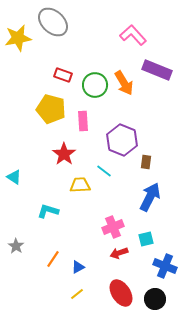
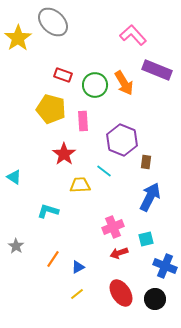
yellow star: rotated 24 degrees counterclockwise
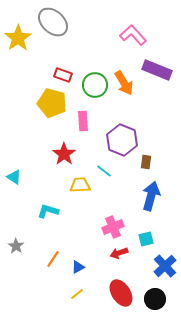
yellow pentagon: moved 1 px right, 6 px up
blue arrow: moved 1 px right, 1 px up; rotated 12 degrees counterclockwise
blue cross: rotated 25 degrees clockwise
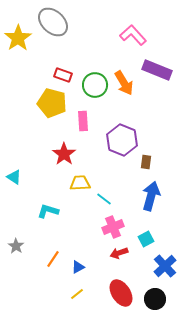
cyan line: moved 28 px down
yellow trapezoid: moved 2 px up
cyan square: rotated 14 degrees counterclockwise
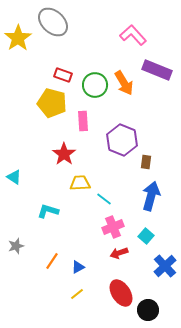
cyan square: moved 3 px up; rotated 21 degrees counterclockwise
gray star: rotated 21 degrees clockwise
orange line: moved 1 px left, 2 px down
black circle: moved 7 px left, 11 px down
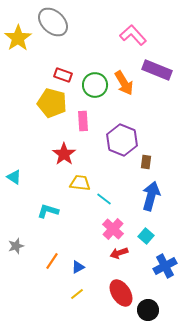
yellow trapezoid: rotated 10 degrees clockwise
pink cross: moved 2 px down; rotated 25 degrees counterclockwise
blue cross: rotated 15 degrees clockwise
